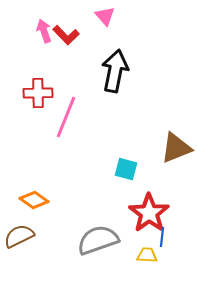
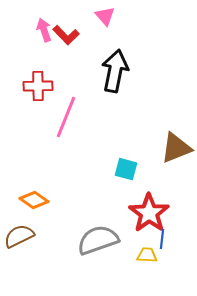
pink arrow: moved 1 px up
red cross: moved 7 px up
blue line: moved 2 px down
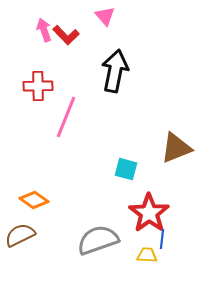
brown semicircle: moved 1 px right, 1 px up
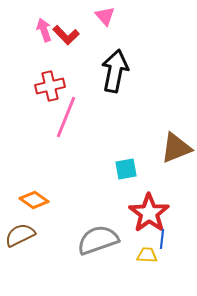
red cross: moved 12 px right; rotated 12 degrees counterclockwise
cyan square: rotated 25 degrees counterclockwise
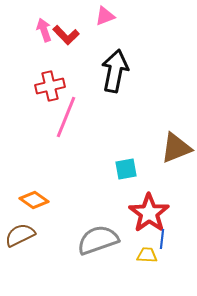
pink triangle: rotated 50 degrees clockwise
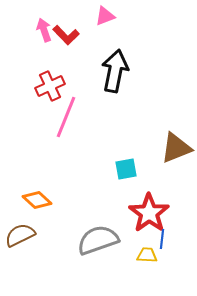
red cross: rotated 12 degrees counterclockwise
orange diamond: moved 3 px right; rotated 8 degrees clockwise
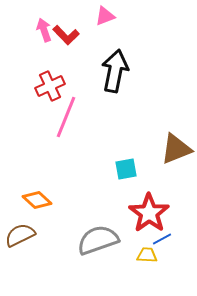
brown triangle: moved 1 px down
blue line: rotated 54 degrees clockwise
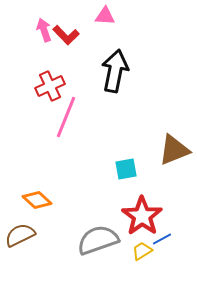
pink triangle: rotated 25 degrees clockwise
brown triangle: moved 2 px left, 1 px down
red star: moved 7 px left, 3 px down
yellow trapezoid: moved 5 px left, 4 px up; rotated 35 degrees counterclockwise
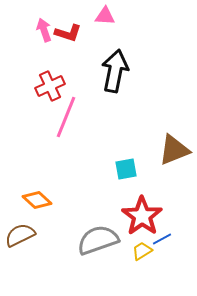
red L-shape: moved 2 px right, 2 px up; rotated 28 degrees counterclockwise
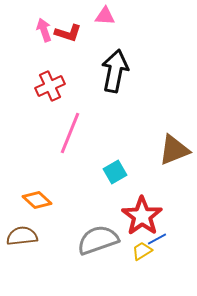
pink line: moved 4 px right, 16 px down
cyan square: moved 11 px left, 3 px down; rotated 20 degrees counterclockwise
brown semicircle: moved 2 px right, 1 px down; rotated 20 degrees clockwise
blue line: moved 5 px left
